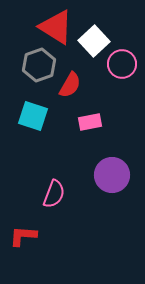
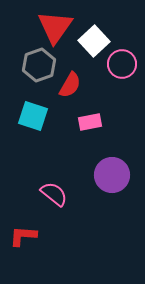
red triangle: moved 1 px left; rotated 33 degrees clockwise
pink semicircle: rotated 72 degrees counterclockwise
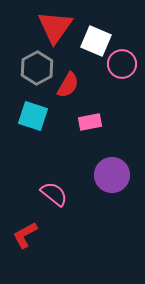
white square: moved 2 px right; rotated 24 degrees counterclockwise
gray hexagon: moved 2 px left, 3 px down; rotated 8 degrees counterclockwise
red semicircle: moved 2 px left
red L-shape: moved 2 px right, 1 px up; rotated 32 degrees counterclockwise
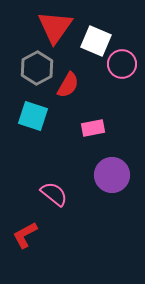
pink rectangle: moved 3 px right, 6 px down
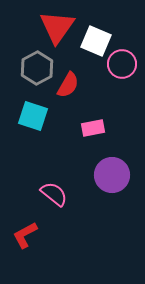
red triangle: moved 2 px right
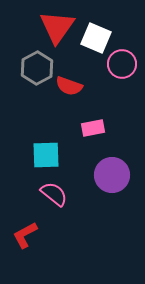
white square: moved 3 px up
red semicircle: moved 1 px right, 1 px down; rotated 80 degrees clockwise
cyan square: moved 13 px right, 39 px down; rotated 20 degrees counterclockwise
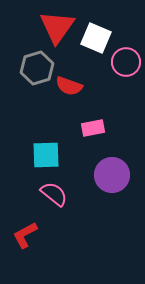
pink circle: moved 4 px right, 2 px up
gray hexagon: rotated 12 degrees clockwise
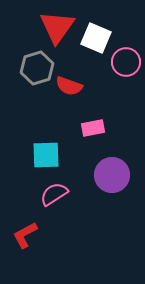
pink semicircle: rotated 72 degrees counterclockwise
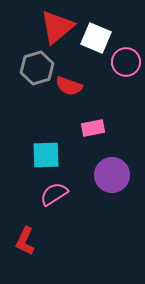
red triangle: rotated 15 degrees clockwise
red L-shape: moved 6 px down; rotated 36 degrees counterclockwise
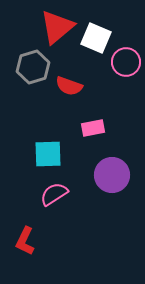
gray hexagon: moved 4 px left, 1 px up
cyan square: moved 2 px right, 1 px up
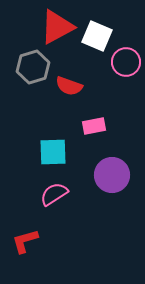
red triangle: rotated 12 degrees clockwise
white square: moved 1 px right, 2 px up
pink rectangle: moved 1 px right, 2 px up
cyan square: moved 5 px right, 2 px up
red L-shape: rotated 48 degrees clockwise
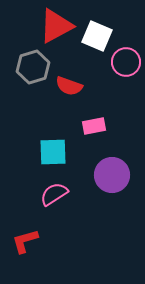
red triangle: moved 1 px left, 1 px up
